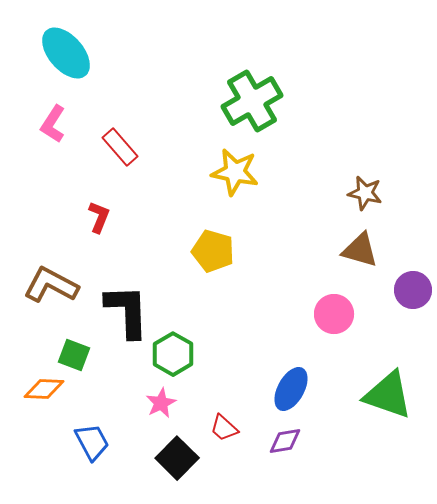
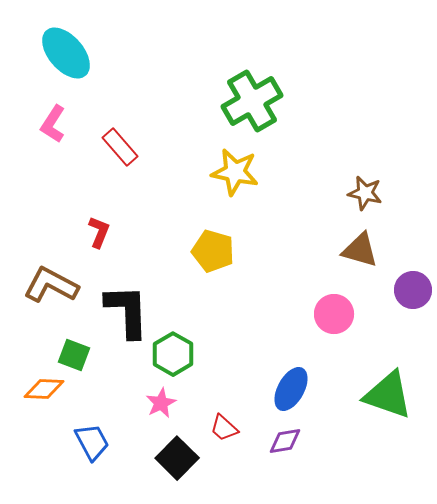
red L-shape: moved 15 px down
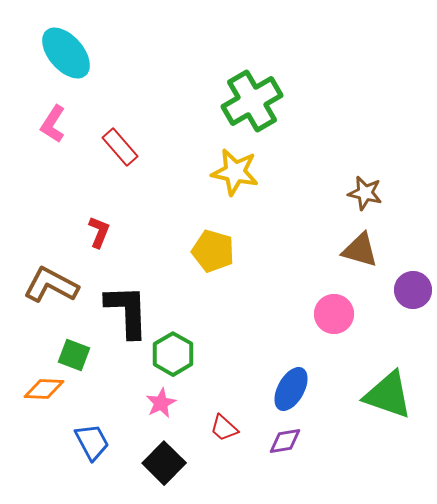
black square: moved 13 px left, 5 px down
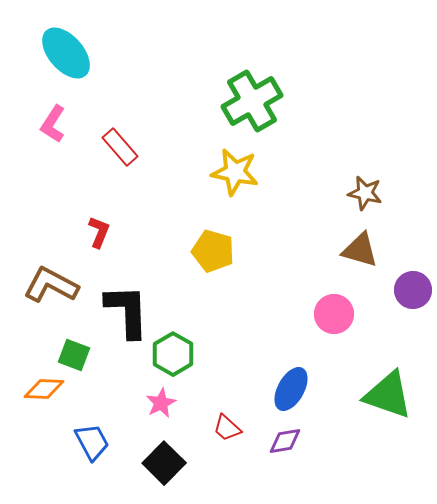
red trapezoid: moved 3 px right
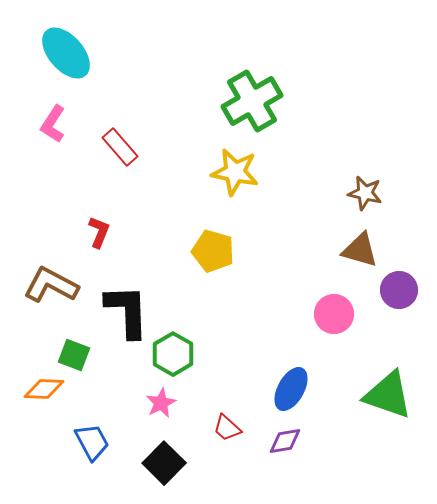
purple circle: moved 14 px left
